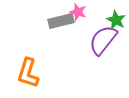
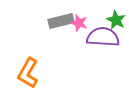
pink star: moved 1 px right, 11 px down
purple semicircle: moved 3 px up; rotated 56 degrees clockwise
orange L-shape: rotated 12 degrees clockwise
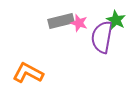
purple semicircle: moved 1 px left; rotated 84 degrees counterclockwise
orange L-shape: rotated 88 degrees clockwise
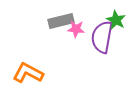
pink star: moved 3 px left, 6 px down; rotated 12 degrees counterclockwise
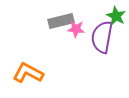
green star: moved 4 px up
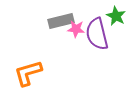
purple semicircle: moved 5 px left, 3 px up; rotated 24 degrees counterclockwise
orange L-shape: rotated 44 degrees counterclockwise
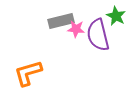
purple semicircle: moved 1 px right, 1 px down
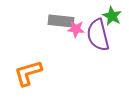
green star: moved 4 px left
gray rectangle: rotated 20 degrees clockwise
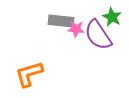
green star: moved 1 px down
purple semicircle: rotated 20 degrees counterclockwise
orange L-shape: moved 1 px right, 1 px down
